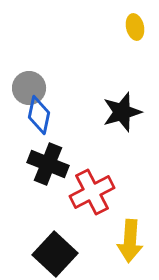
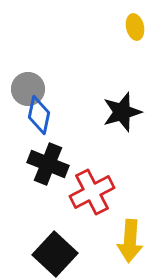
gray circle: moved 1 px left, 1 px down
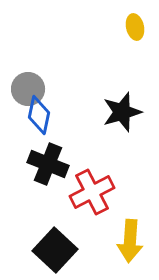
black square: moved 4 px up
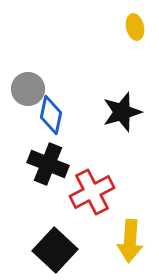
blue diamond: moved 12 px right
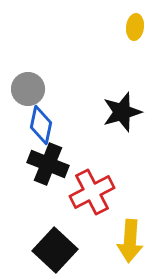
yellow ellipse: rotated 20 degrees clockwise
blue diamond: moved 10 px left, 10 px down
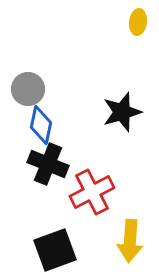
yellow ellipse: moved 3 px right, 5 px up
black square: rotated 27 degrees clockwise
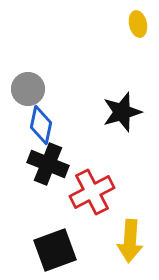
yellow ellipse: moved 2 px down; rotated 20 degrees counterclockwise
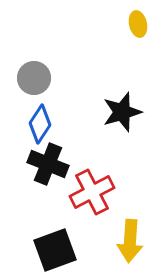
gray circle: moved 6 px right, 11 px up
blue diamond: moved 1 px left, 1 px up; rotated 21 degrees clockwise
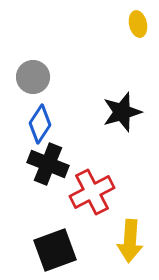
gray circle: moved 1 px left, 1 px up
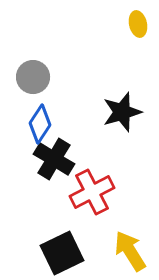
black cross: moved 6 px right, 5 px up; rotated 9 degrees clockwise
yellow arrow: moved 10 px down; rotated 144 degrees clockwise
black square: moved 7 px right, 3 px down; rotated 6 degrees counterclockwise
